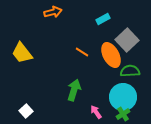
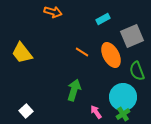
orange arrow: rotated 30 degrees clockwise
gray square: moved 5 px right, 4 px up; rotated 20 degrees clockwise
green semicircle: moved 7 px right; rotated 108 degrees counterclockwise
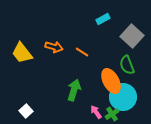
orange arrow: moved 1 px right, 35 px down
gray square: rotated 25 degrees counterclockwise
orange ellipse: moved 26 px down
green semicircle: moved 10 px left, 6 px up
green cross: moved 11 px left
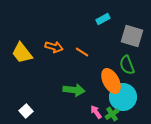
gray square: rotated 25 degrees counterclockwise
green arrow: rotated 80 degrees clockwise
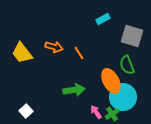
orange line: moved 3 px left, 1 px down; rotated 24 degrees clockwise
green arrow: rotated 15 degrees counterclockwise
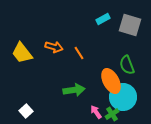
gray square: moved 2 px left, 11 px up
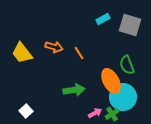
pink arrow: moved 1 px left, 1 px down; rotated 96 degrees clockwise
